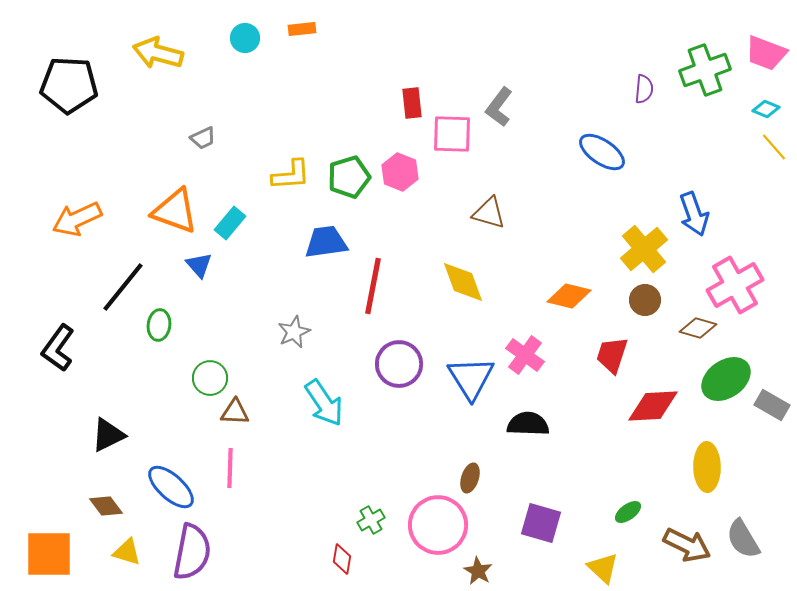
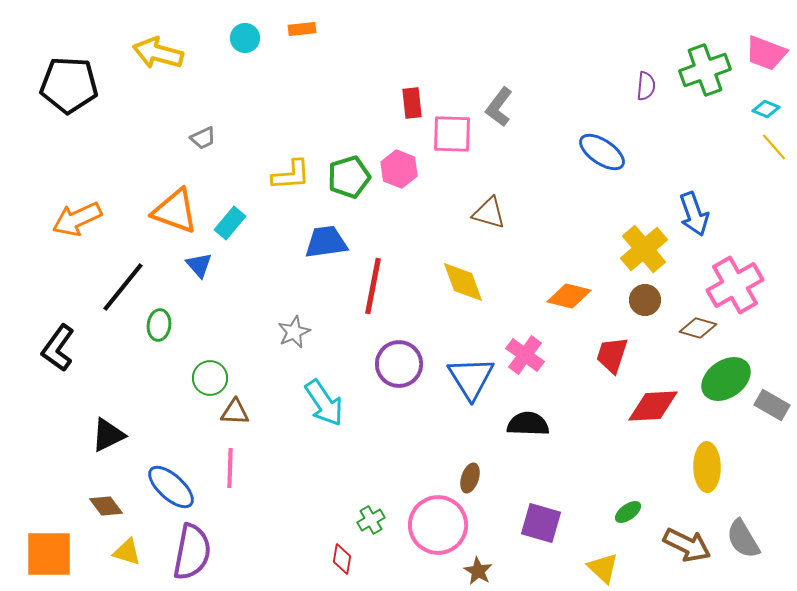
purple semicircle at (644, 89): moved 2 px right, 3 px up
pink hexagon at (400, 172): moved 1 px left, 3 px up
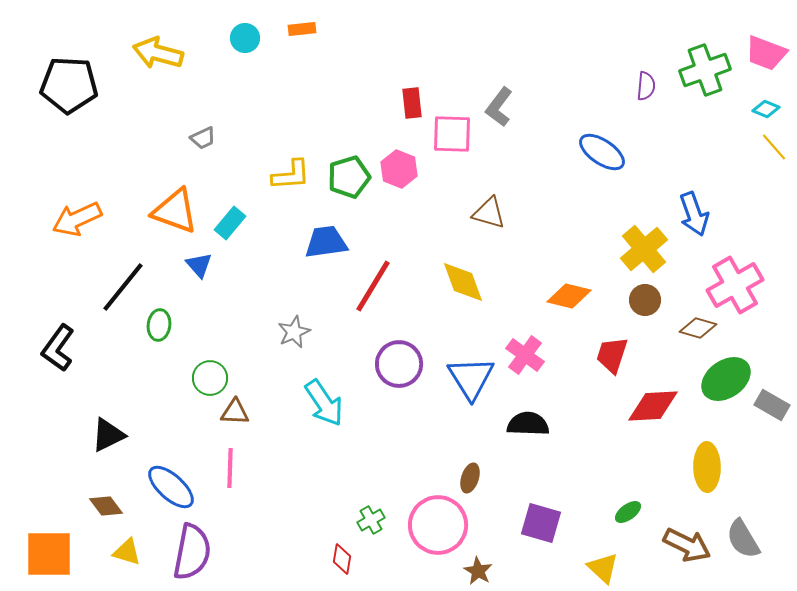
red line at (373, 286): rotated 20 degrees clockwise
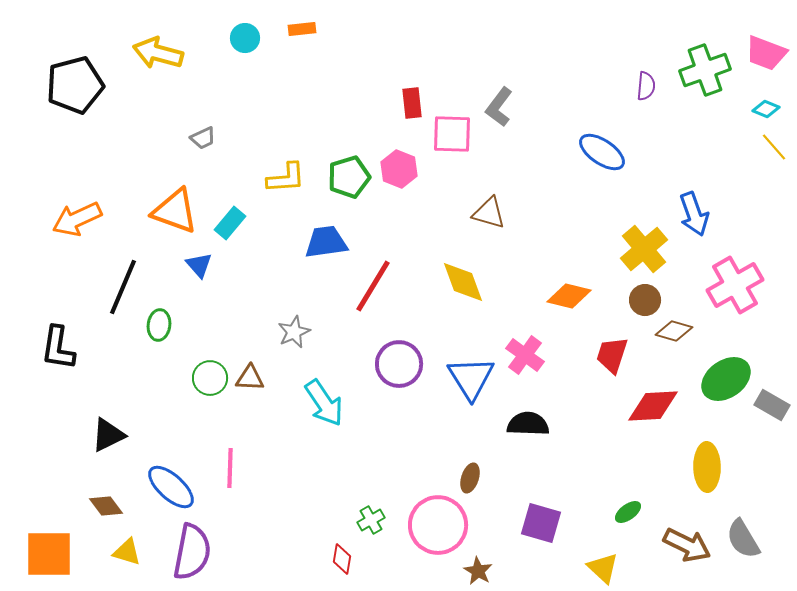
black pentagon at (69, 85): moved 6 px right; rotated 18 degrees counterclockwise
yellow L-shape at (291, 175): moved 5 px left, 3 px down
black line at (123, 287): rotated 16 degrees counterclockwise
brown diamond at (698, 328): moved 24 px left, 3 px down
black L-shape at (58, 348): rotated 27 degrees counterclockwise
brown triangle at (235, 412): moved 15 px right, 34 px up
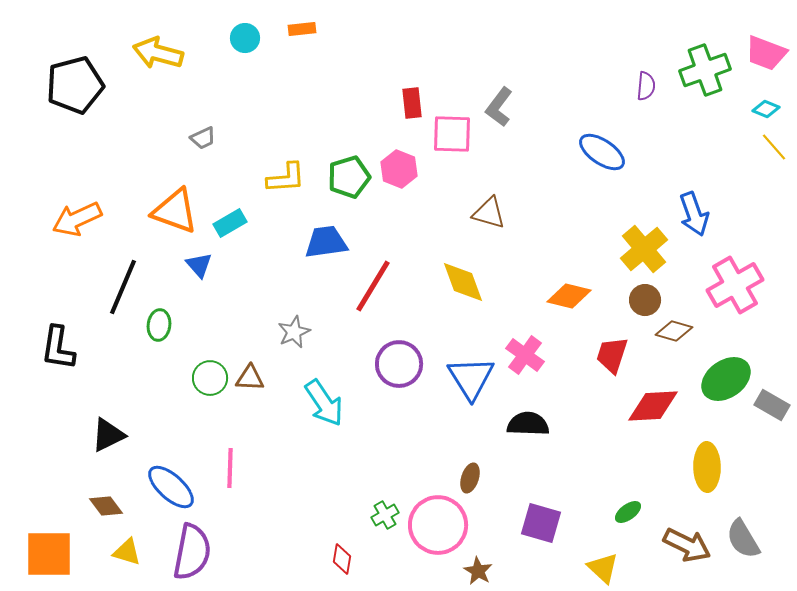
cyan rectangle at (230, 223): rotated 20 degrees clockwise
green cross at (371, 520): moved 14 px right, 5 px up
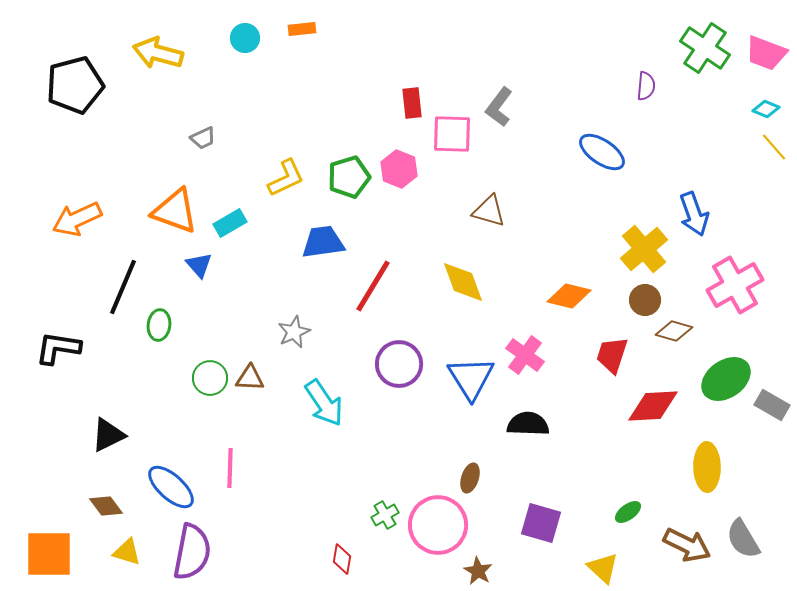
green cross at (705, 70): moved 22 px up; rotated 36 degrees counterclockwise
yellow L-shape at (286, 178): rotated 21 degrees counterclockwise
brown triangle at (489, 213): moved 2 px up
blue trapezoid at (326, 242): moved 3 px left
black L-shape at (58, 348): rotated 90 degrees clockwise
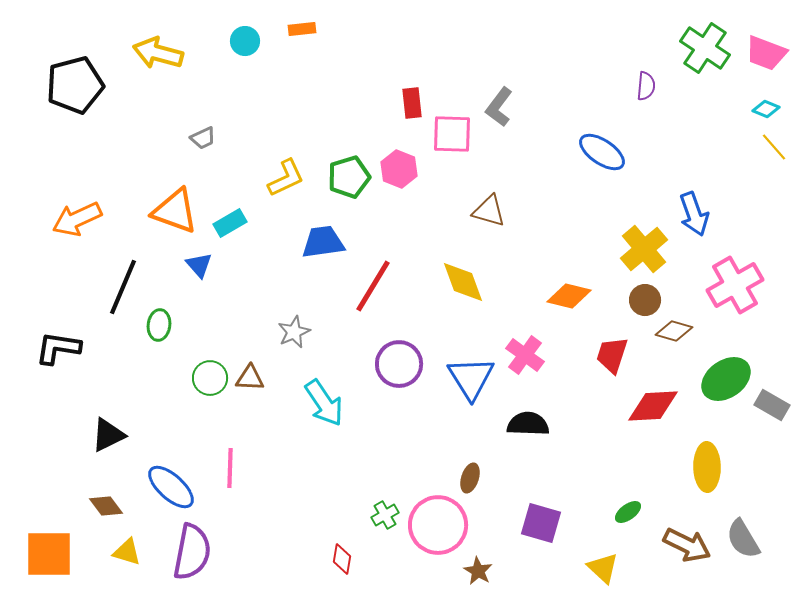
cyan circle at (245, 38): moved 3 px down
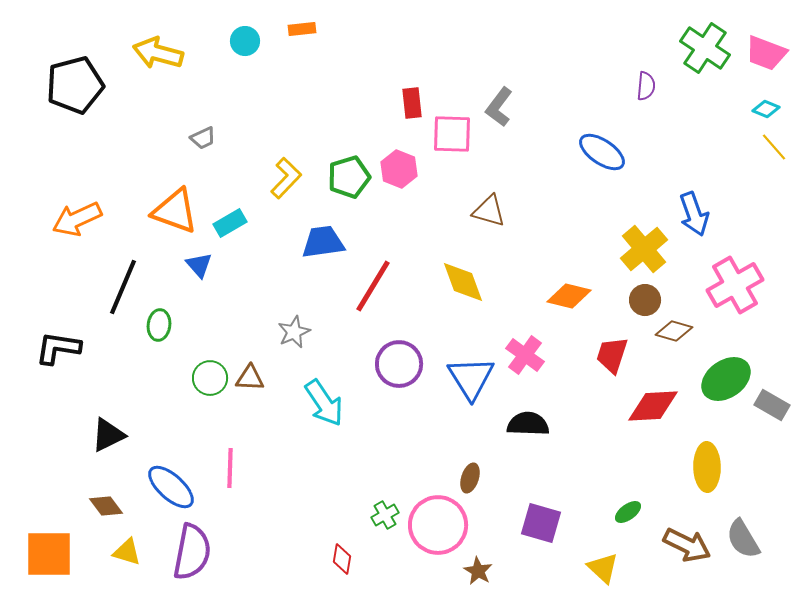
yellow L-shape at (286, 178): rotated 21 degrees counterclockwise
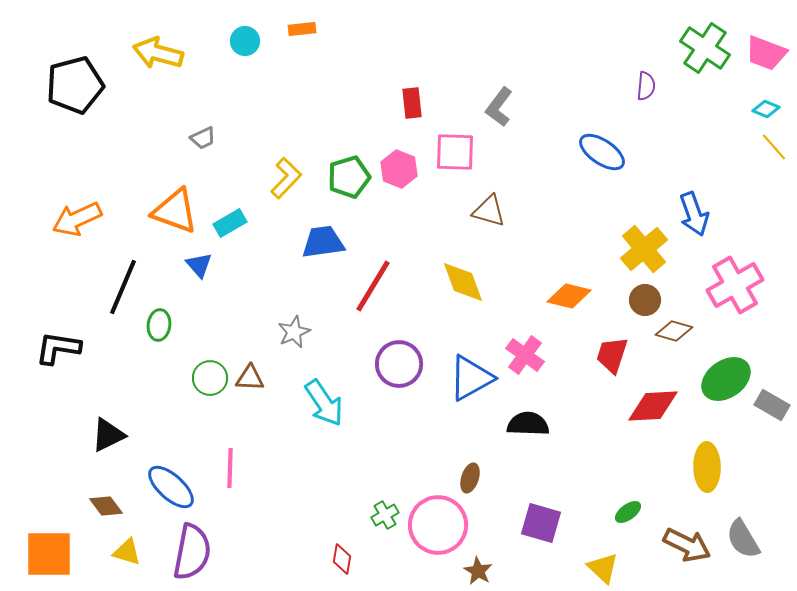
pink square at (452, 134): moved 3 px right, 18 px down
blue triangle at (471, 378): rotated 33 degrees clockwise
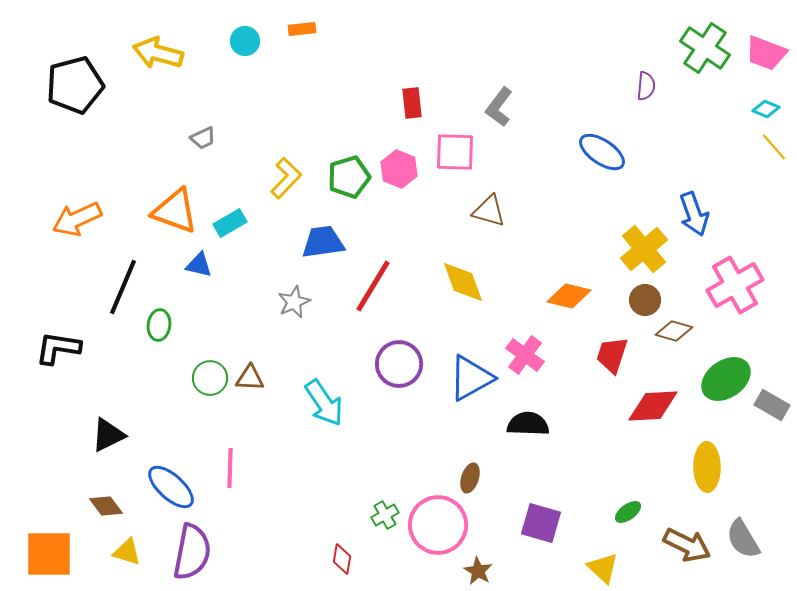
blue triangle at (199, 265): rotated 36 degrees counterclockwise
gray star at (294, 332): moved 30 px up
